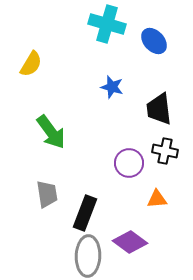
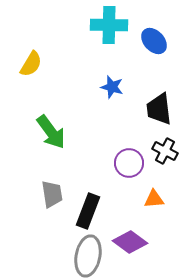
cyan cross: moved 2 px right, 1 px down; rotated 15 degrees counterclockwise
black cross: rotated 15 degrees clockwise
gray trapezoid: moved 5 px right
orange triangle: moved 3 px left
black rectangle: moved 3 px right, 2 px up
gray ellipse: rotated 9 degrees clockwise
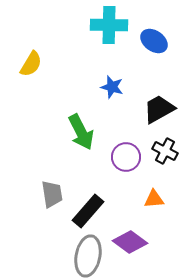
blue ellipse: rotated 12 degrees counterclockwise
black trapezoid: rotated 68 degrees clockwise
green arrow: moved 30 px right; rotated 9 degrees clockwise
purple circle: moved 3 px left, 6 px up
black rectangle: rotated 20 degrees clockwise
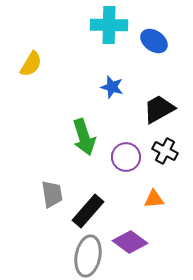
green arrow: moved 3 px right, 5 px down; rotated 9 degrees clockwise
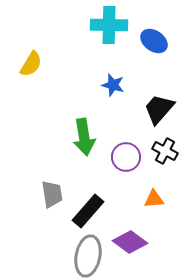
blue star: moved 1 px right, 2 px up
black trapezoid: rotated 20 degrees counterclockwise
green arrow: rotated 9 degrees clockwise
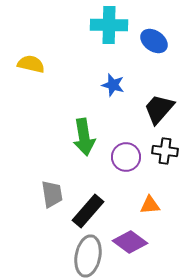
yellow semicircle: rotated 108 degrees counterclockwise
black cross: rotated 20 degrees counterclockwise
orange triangle: moved 4 px left, 6 px down
